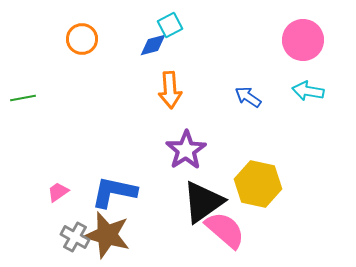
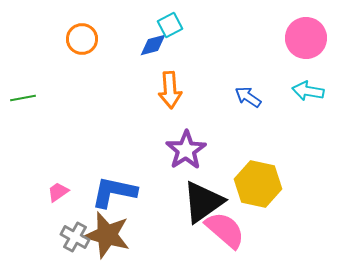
pink circle: moved 3 px right, 2 px up
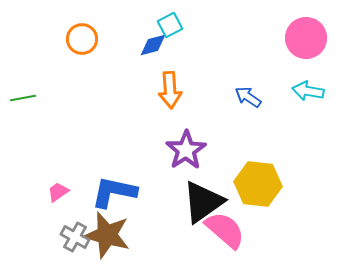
yellow hexagon: rotated 6 degrees counterclockwise
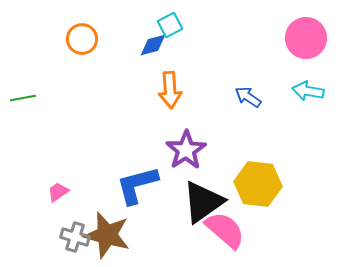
blue L-shape: moved 23 px right, 7 px up; rotated 27 degrees counterclockwise
gray cross: rotated 12 degrees counterclockwise
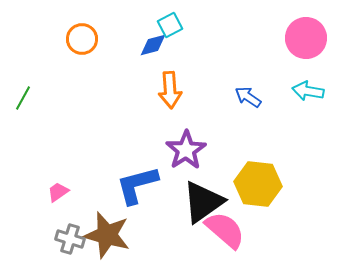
green line: rotated 50 degrees counterclockwise
gray cross: moved 5 px left, 2 px down
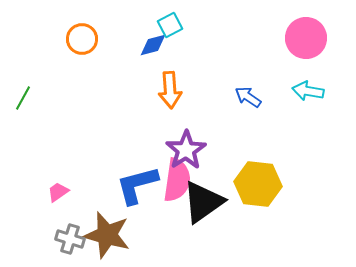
pink semicircle: moved 48 px left, 50 px up; rotated 57 degrees clockwise
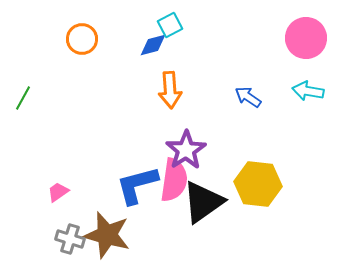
pink semicircle: moved 3 px left
